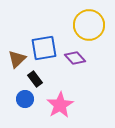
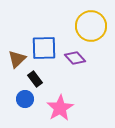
yellow circle: moved 2 px right, 1 px down
blue square: rotated 8 degrees clockwise
pink star: moved 3 px down
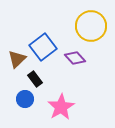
blue square: moved 1 px left, 1 px up; rotated 36 degrees counterclockwise
pink star: moved 1 px right, 1 px up
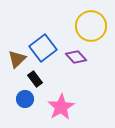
blue square: moved 1 px down
purple diamond: moved 1 px right, 1 px up
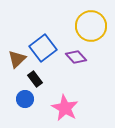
pink star: moved 4 px right, 1 px down; rotated 12 degrees counterclockwise
